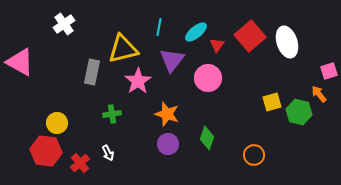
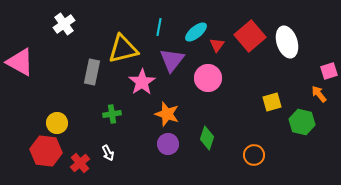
pink star: moved 4 px right, 1 px down
green hexagon: moved 3 px right, 10 px down
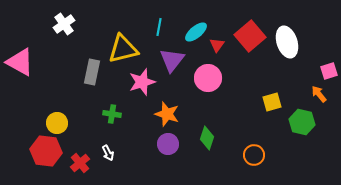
pink star: rotated 16 degrees clockwise
green cross: rotated 18 degrees clockwise
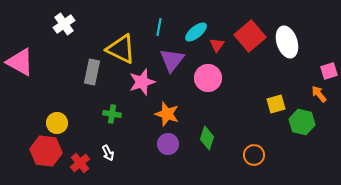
yellow triangle: moved 2 px left; rotated 40 degrees clockwise
yellow square: moved 4 px right, 2 px down
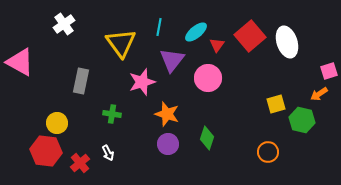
yellow triangle: moved 6 px up; rotated 28 degrees clockwise
gray rectangle: moved 11 px left, 9 px down
orange arrow: rotated 84 degrees counterclockwise
green hexagon: moved 2 px up
orange circle: moved 14 px right, 3 px up
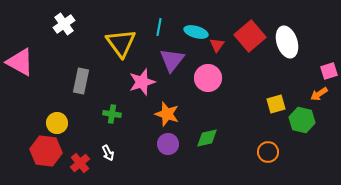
cyan ellipse: rotated 55 degrees clockwise
green diamond: rotated 60 degrees clockwise
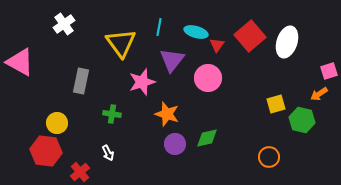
white ellipse: rotated 36 degrees clockwise
purple circle: moved 7 px right
orange circle: moved 1 px right, 5 px down
red cross: moved 9 px down
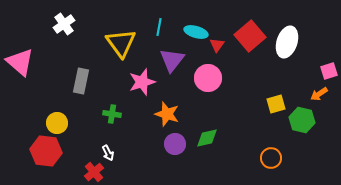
pink triangle: rotated 12 degrees clockwise
orange circle: moved 2 px right, 1 px down
red cross: moved 14 px right
